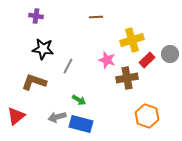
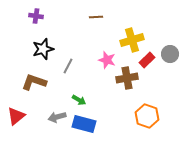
black star: rotated 25 degrees counterclockwise
blue rectangle: moved 3 px right
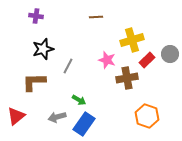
brown L-shape: rotated 20 degrees counterclockwise
blue rectangle: rotated 70 degrees counterclockwise
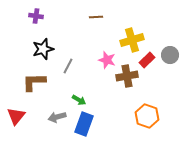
gray circle: moved 1 px down
brown cross: moved 2 px up
red triangle: rotated 12 degrees counterclockwise
blue rectangle: rotated 15 degrees counterclockwise
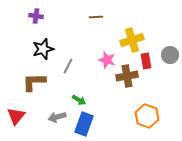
red rectangle: moved 1 px left, 1 px down; rotated 56 degrees counterclockwise
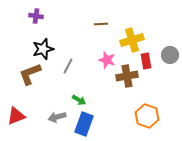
brown line: moved 5 px right, 7 px down
brown L-shape: moved 4 px left, 8 px up; rotated 20 degrees counterclockwise
red triangle: rotated 30 degrees clockwise
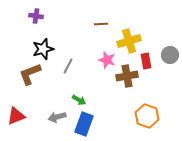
yellow cross: moved 3 px left, 1 px down
